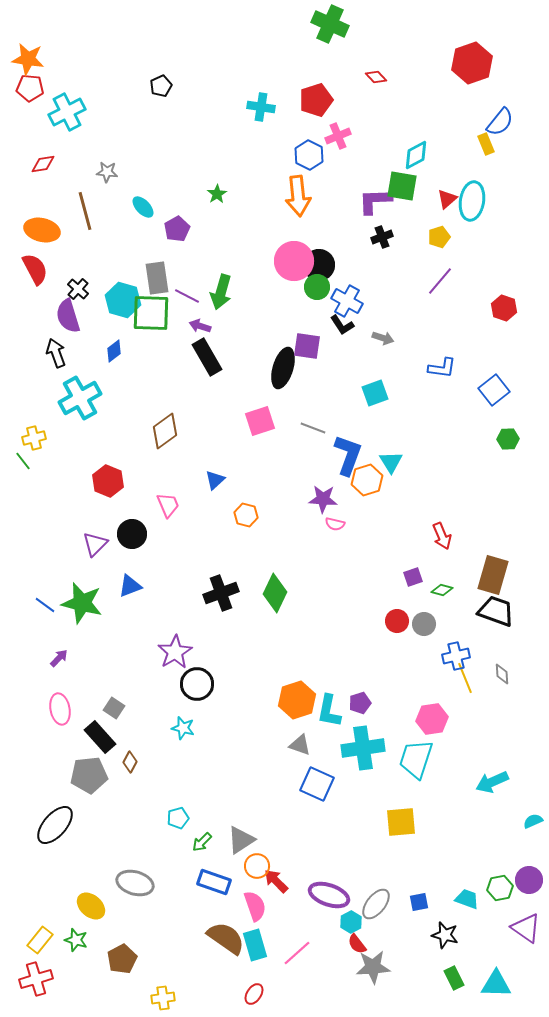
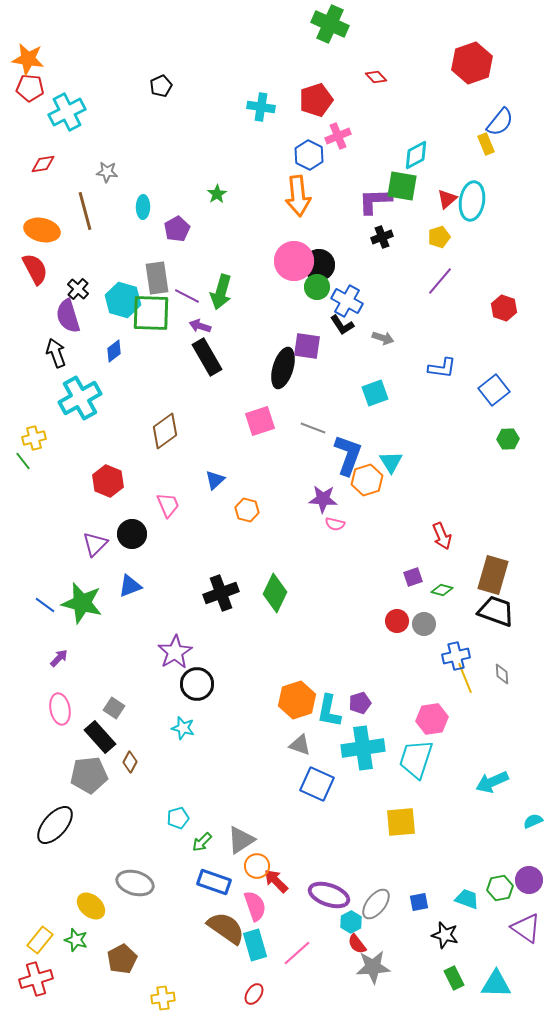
cyan ellipse at (143, 207): rotated 45 degrees clockwise
orange hexagon at (246, 515): moved 1 px right, 5 px up
brown semicircle at (226, 938): moved 10 px up
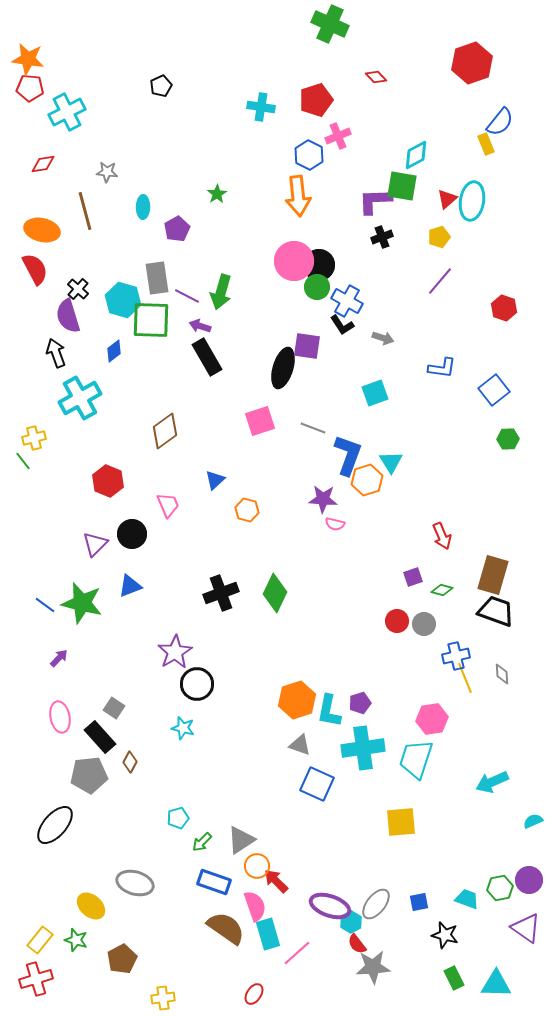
green square at (151, 313): moved 7 px down
pink ellipse at (60, 709): moved 8 px down
purple ellipse at (329, 895): moved 1 px right, 11 px down
cyan rectangle at (255, 945): moved 13 px right, 11 px up
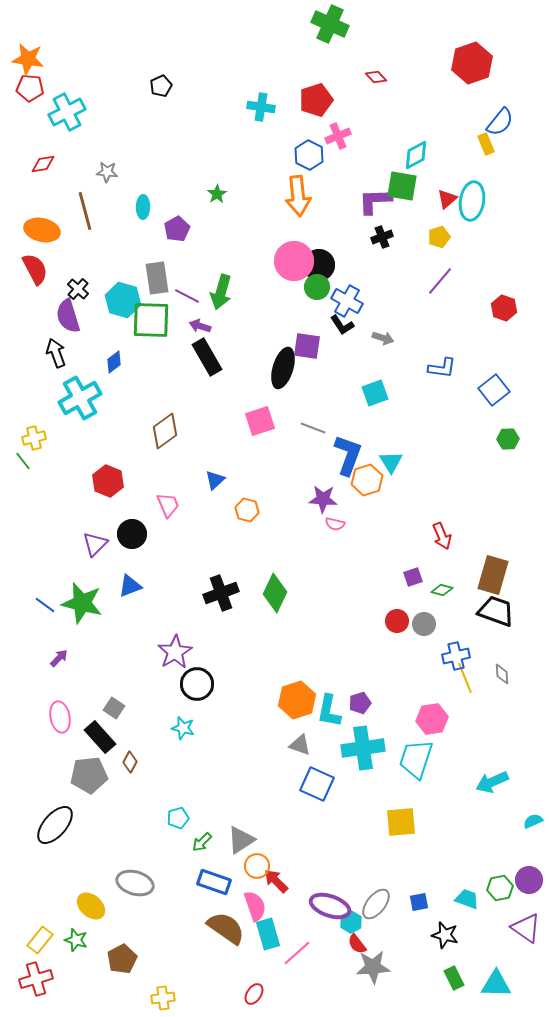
blue diamond at (114, 351): moved 11 px down
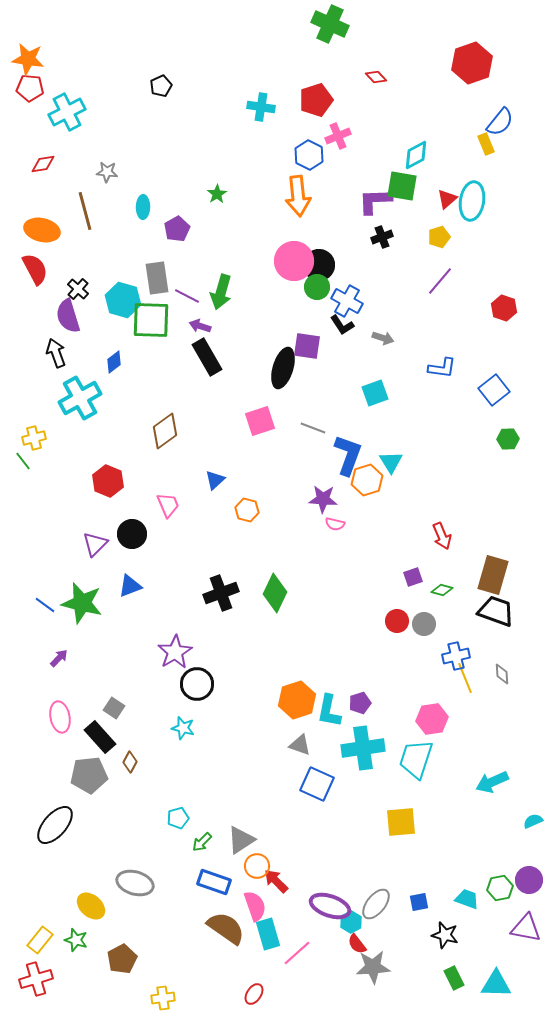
purple triangle at (526, 928): rotated 24 degrees counterclockwise
